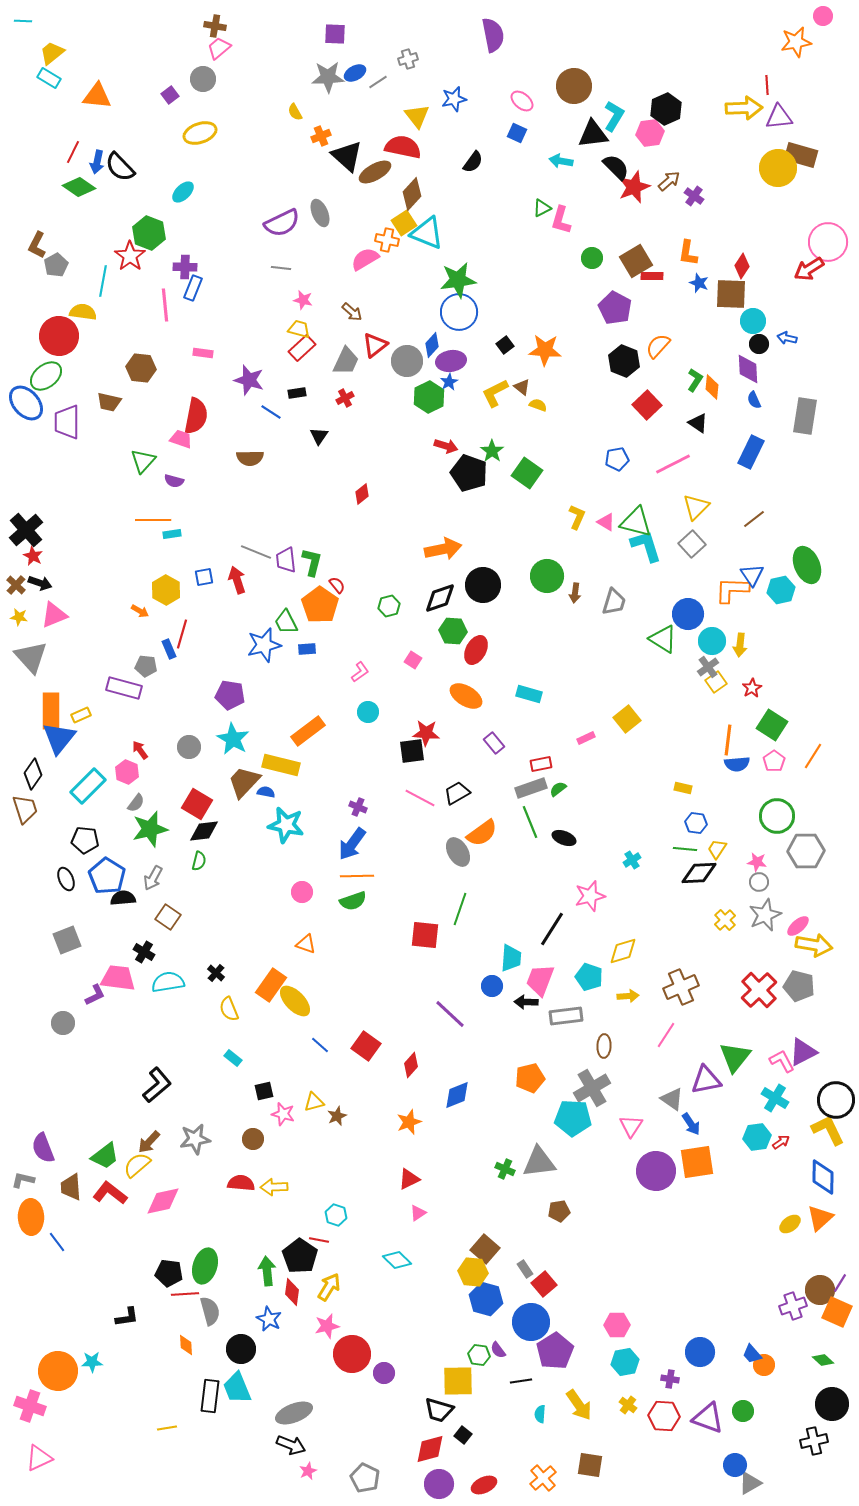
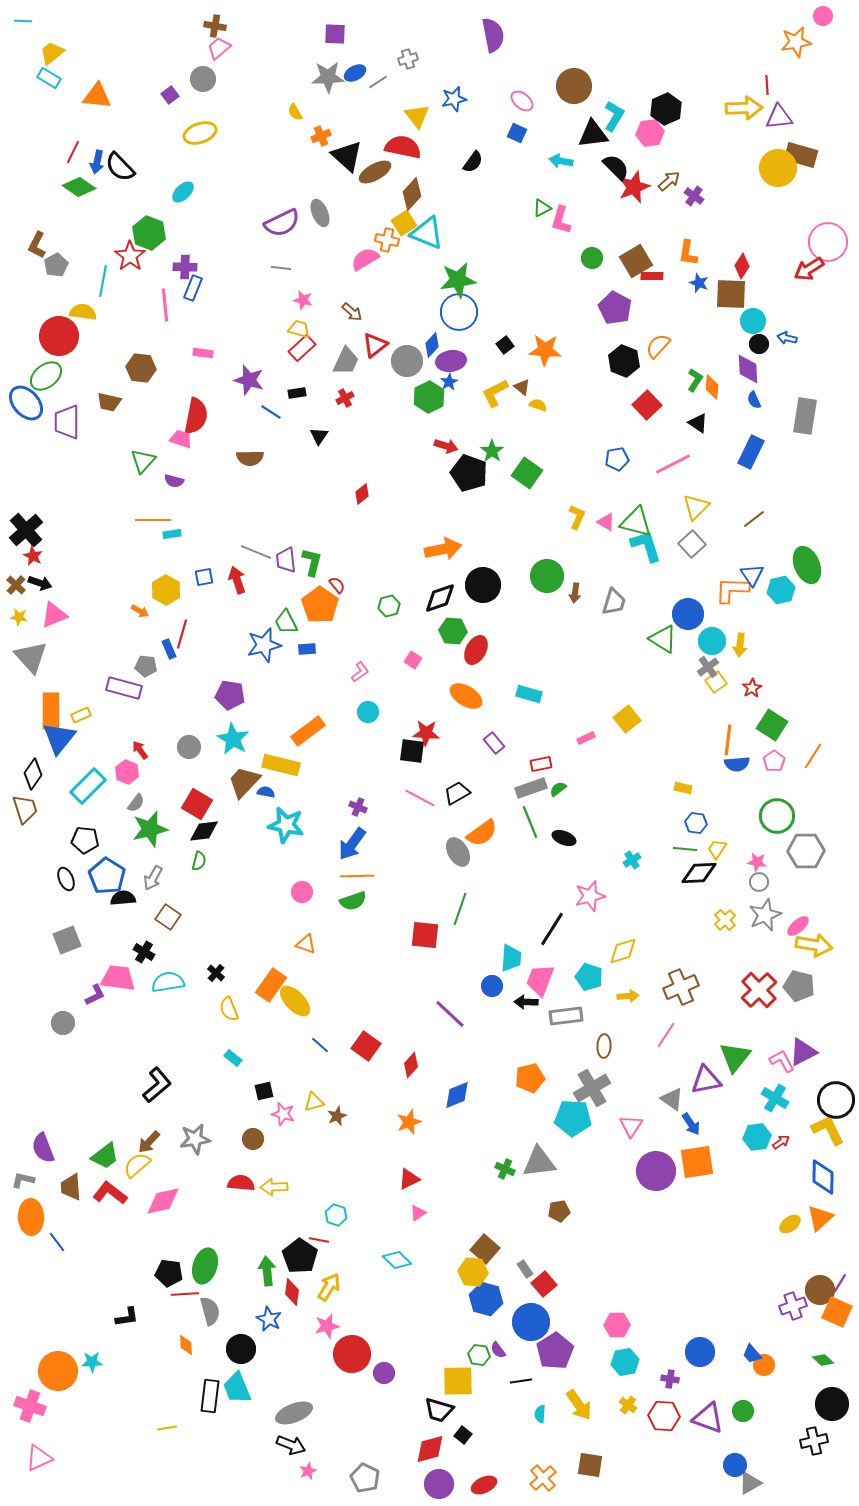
black square at (412, 751): rotated 16 degrees clockwise
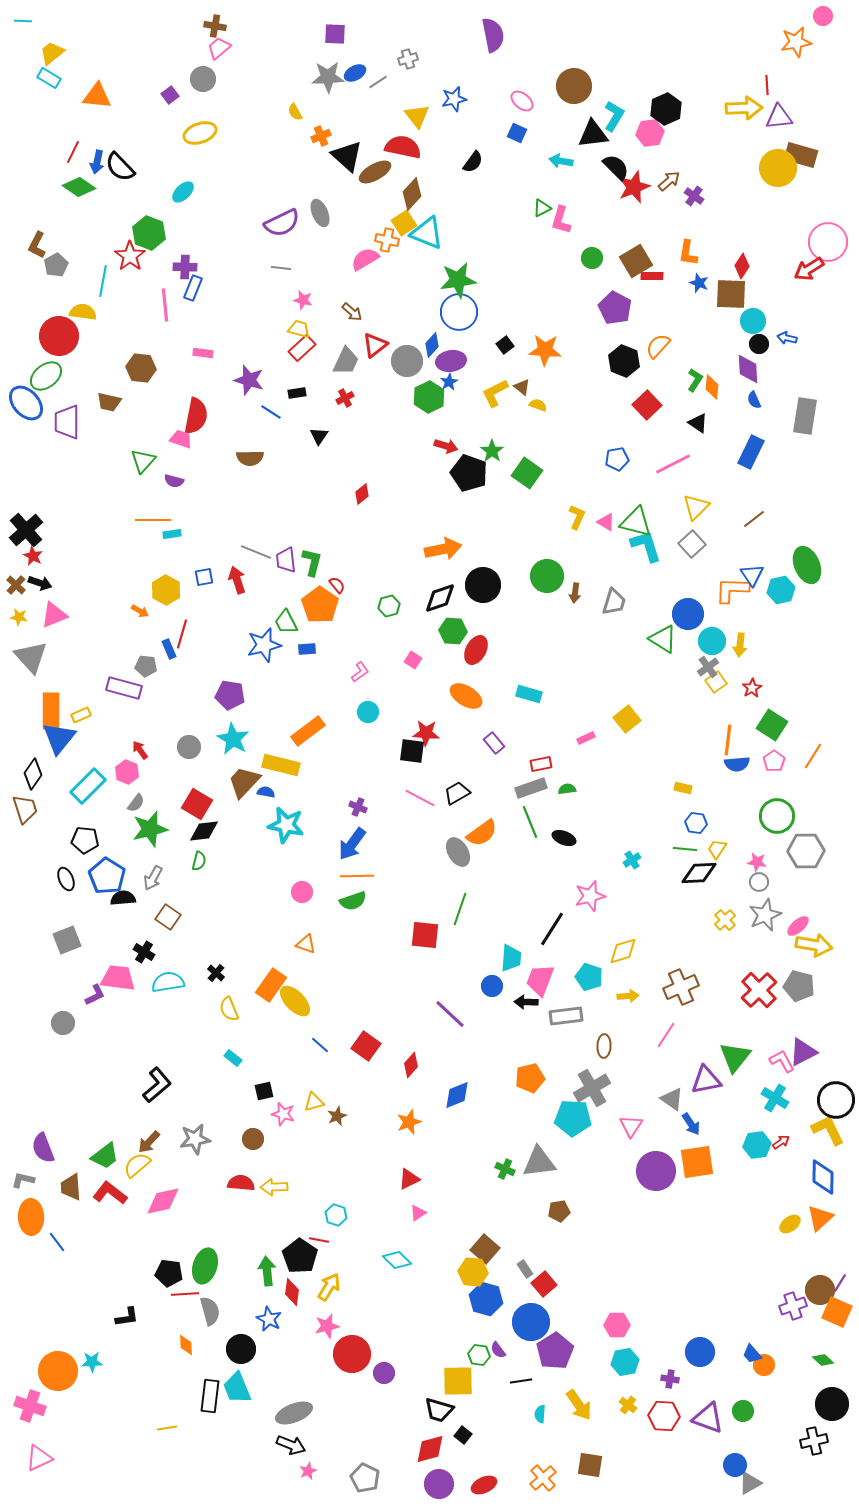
green semicircle at (558, 789): moved 9 px right; rotated 30 degrees clockwise
cyan hexagon at (757, 1137): moved 8 px down
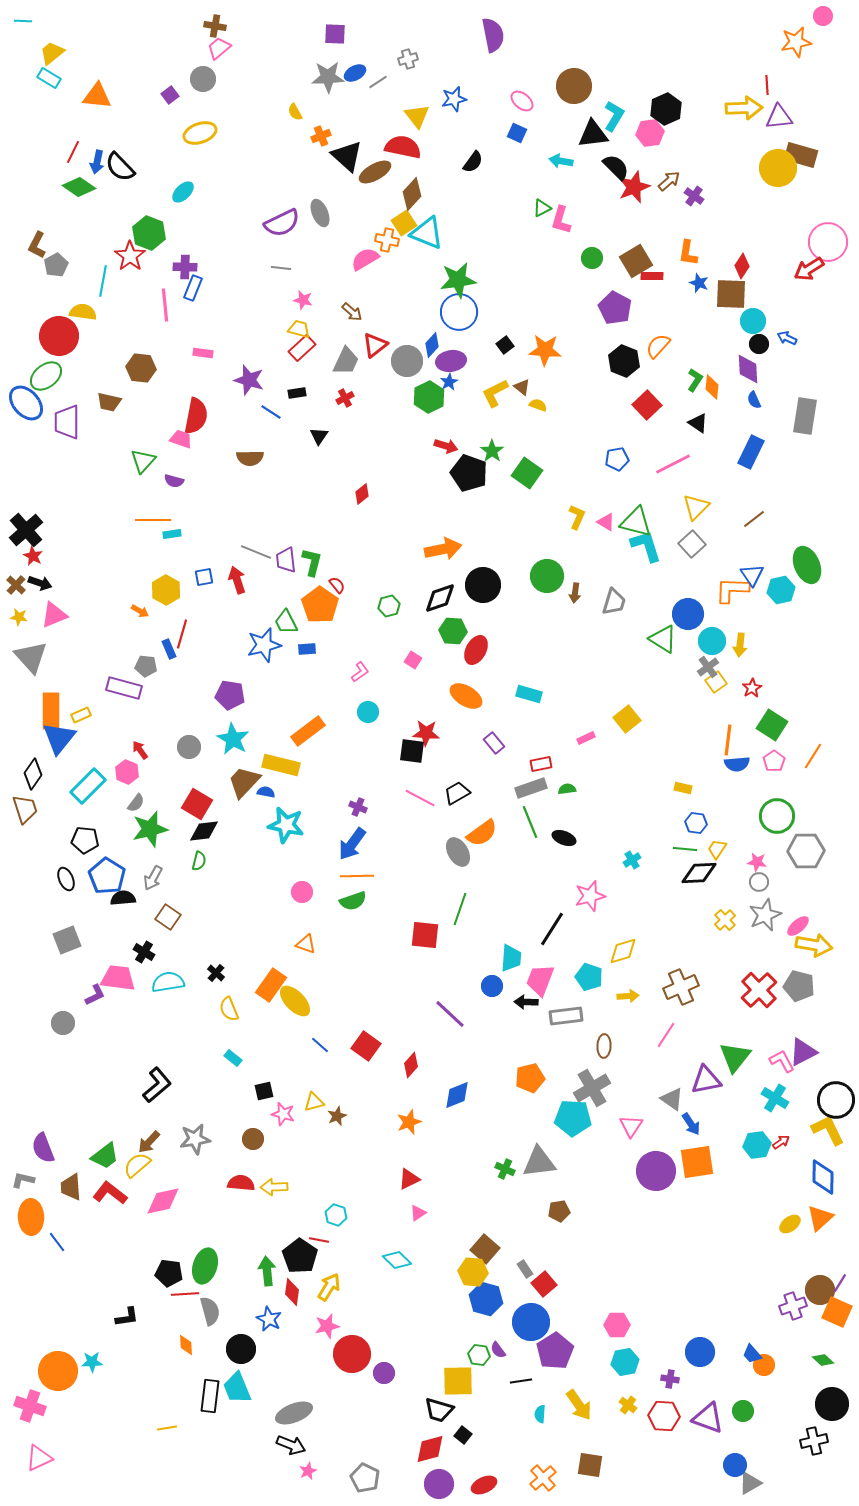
blue arrow at (787, 338): rotated 12 degrees clockwise
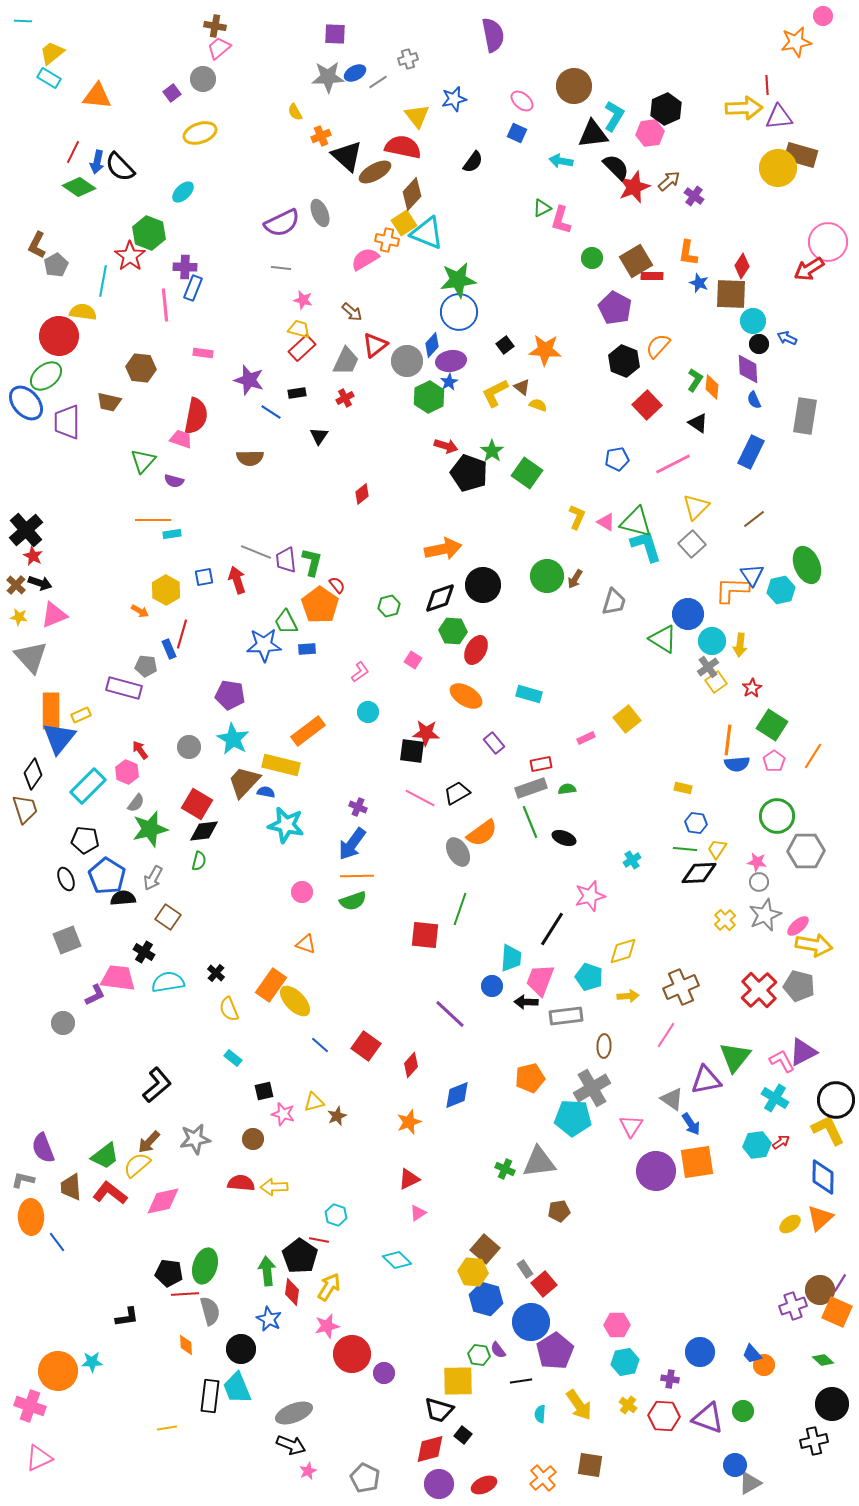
purple square at (170, 95): moved 2 px right, 2 px up
brown arrow at (575, 593): moved 14 px up; rotated 24 degrees clockwise
blue star at (264, 645): rotated 12 degrees clockwise
